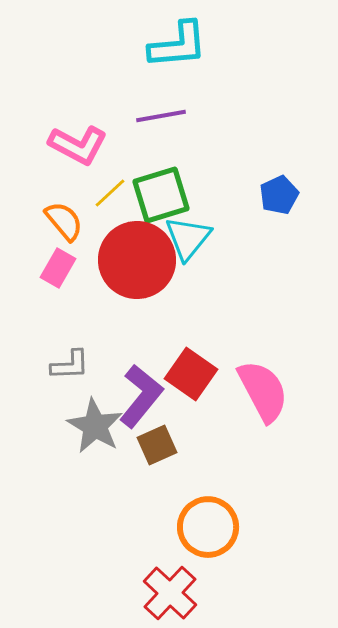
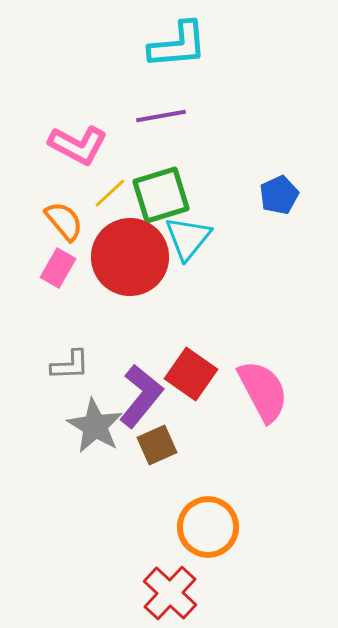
red circle: moved 7 px left, 3 px up
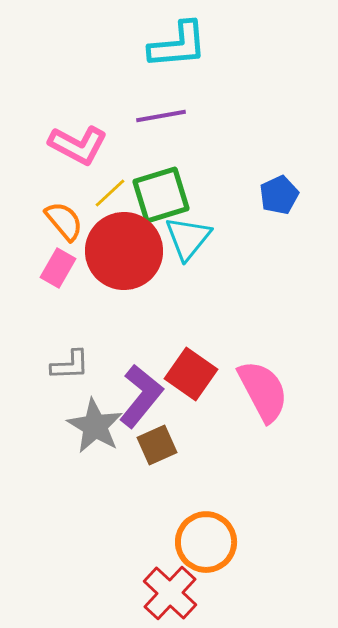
red circle: moved 6 px left, 6 px up
orange circle: moved 2 px left, 15 px down
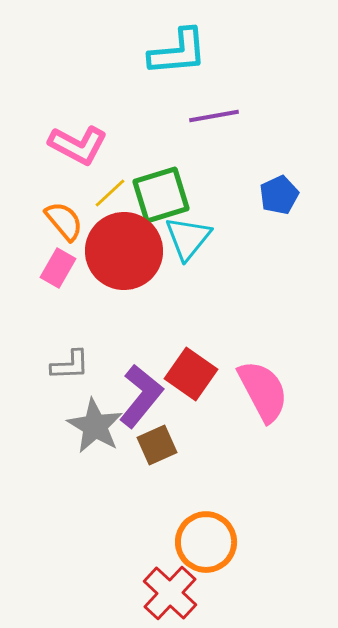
cyan L-shape: moved 7 px down
purple line: moved 53 px right
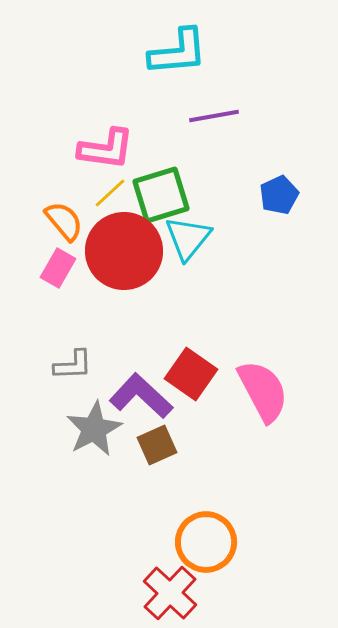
pink L-shape: moved 28 px right, 4 px down; rotated 20 degrees counterclockwise
gray L-shape: moved 3 px right
purple L-shape: rotated 86 degrees counterclockwise
gray star: moved 1 px left, 3 px down; rotated 14 degrees clockwise
